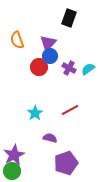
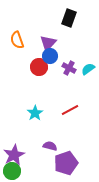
purple semicircle: moved 8 px down
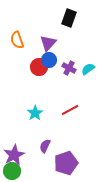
blue circle: moved 1 px left, 4 px down
purple semicircle: moved 5 px left; rotated 80 degrees counterclockwise
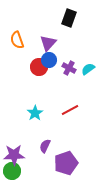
purple star: rotated 25 degrees clockwise
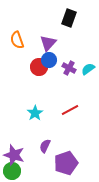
purple star: rotated 20 degrees clockwise
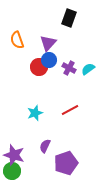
cyan star: rotated 14 degrees clockwise
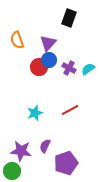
purple star: moved 7 px right, 4 px up; rotated 10 degrees counterclockwise
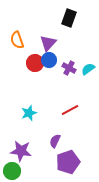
red circle: moved 4 px left, 4 px up
cyan star: moved 6 px left
purple semicircle: moved 10 px right, 5 px up
purple pentagon: moved 2 px right, 1 px up
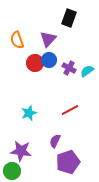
purple triangle: moved 4 px up
cyan semicircle: moved 1 px left, 2 px down
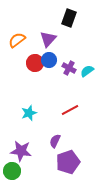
orange semicircle: rotated 72 degrees clockwise
